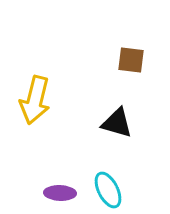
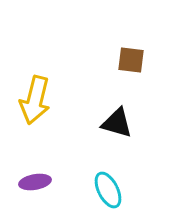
purple ellipse: moved 25 px left, 11 px up; rotated 12 degrees counterclockwise
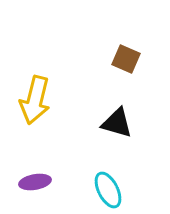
brown square: moved 5 px left, 1 px up; rotated 16 degrees clockwise
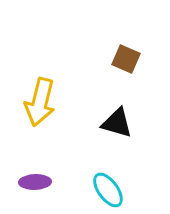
yellow arrow: moved 5 px right, 2 px down
purple ellipse: rotated 8 degrees clockwise
cyan ellipse: rotated 9 degrees counterclockwise
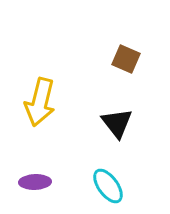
black triangle: rotated 36 degrees clockwise
cyan ellipse: moved 4 px up
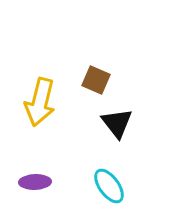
brown square: moved 30 px left, 21 px down
cyan ellipse: moved 1 px right
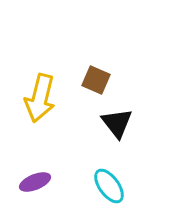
yellow arrow: moved 4 px up
purple ellipse: rotated 20 degrees counterclockwise
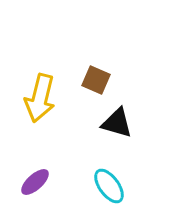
black triangle: rotated 36 degrees counterclockwise
purple ellipse: rotated 20 degrees counterclockwise
